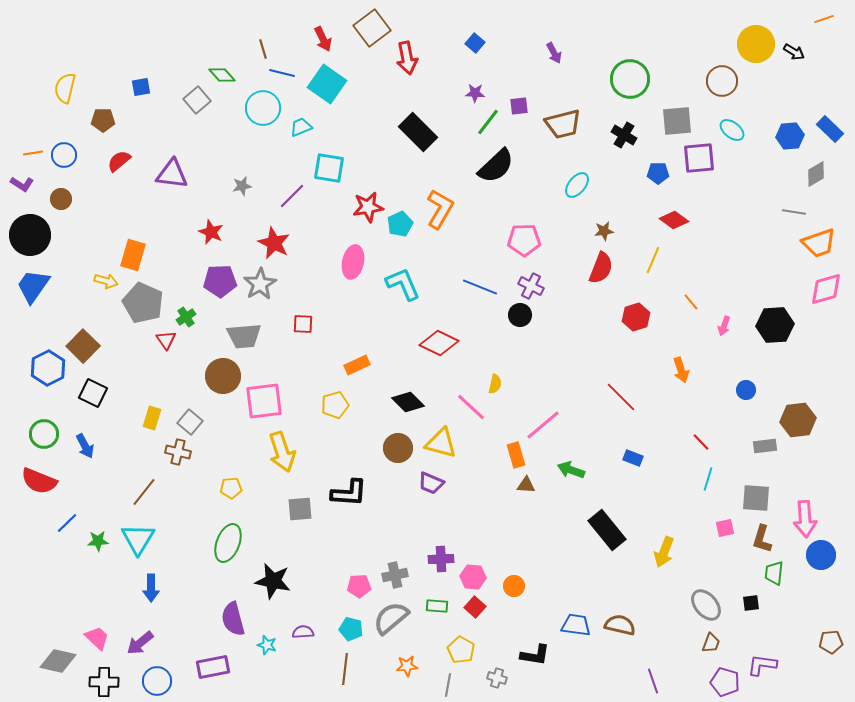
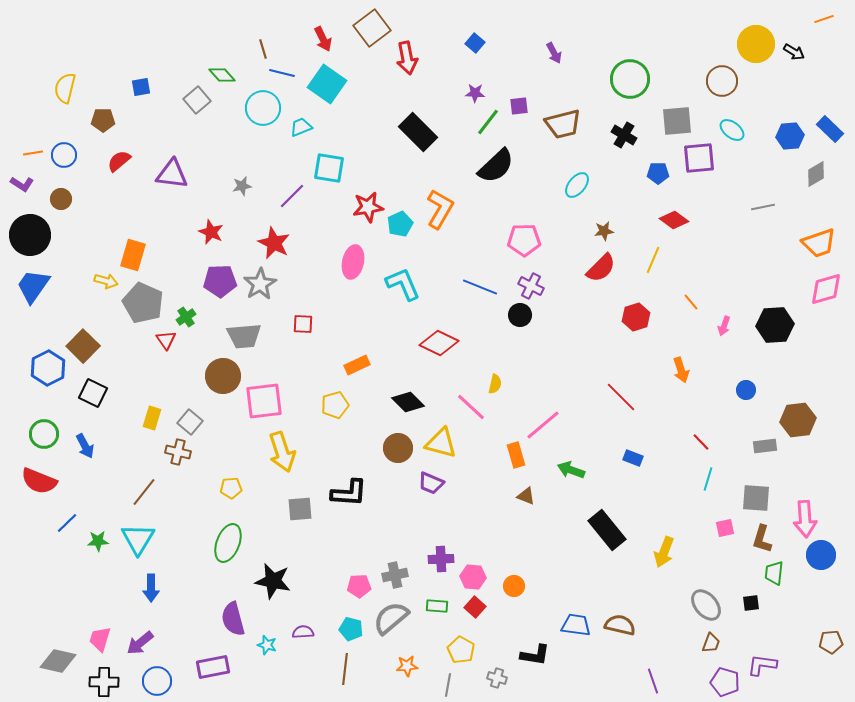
gray line at (794, 212): moved 31 px left, 5 px up; rotated 20 degrees counterclockwise
red semicircle at (601, 268): rotated 24 degrees clockwise
brown triangle at (526, 485): moved 11 px down; rotated 18 degrees clockwise
pink trapezoid at (97, 638): moved 3 px right, 1 px down; rotated 116 degrees counterclockwise
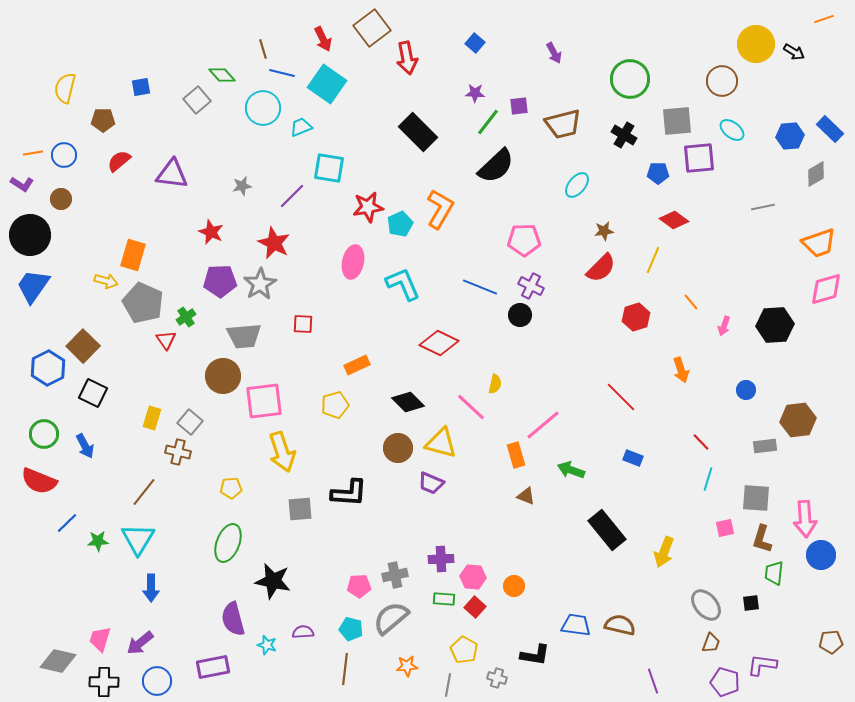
green rectangle at (437, 606): moved 7 px right, 7 px up
yellow pentagon at (461, 650): moved 3 px right
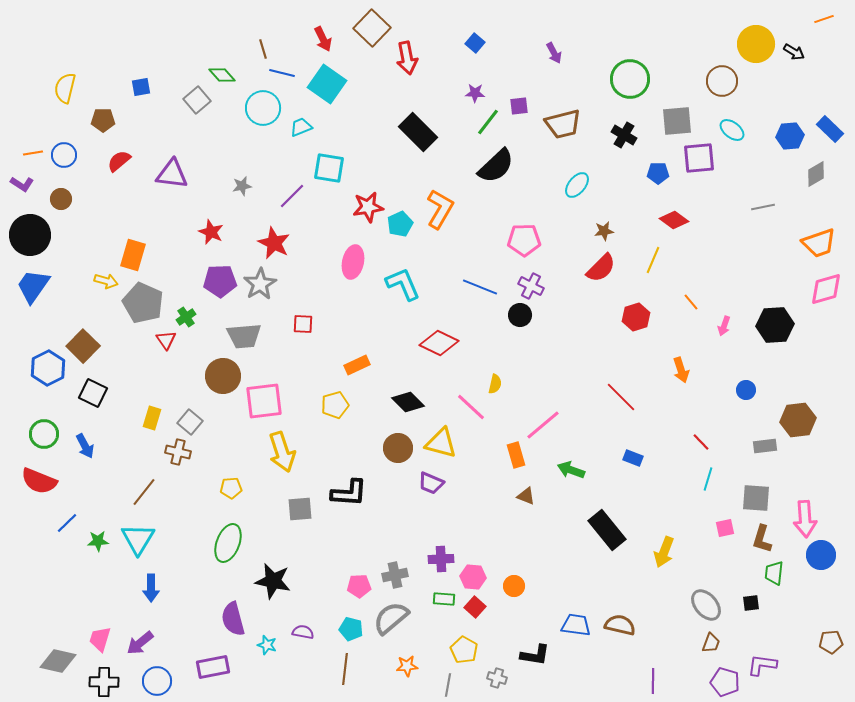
brown square at (372, 28): rotated 9 degrees counterclockwise
purple semicircle at (303, 632): rotated 15 degrees clockwise
purple line at (653, 681): rotated 20 degrees clockwise
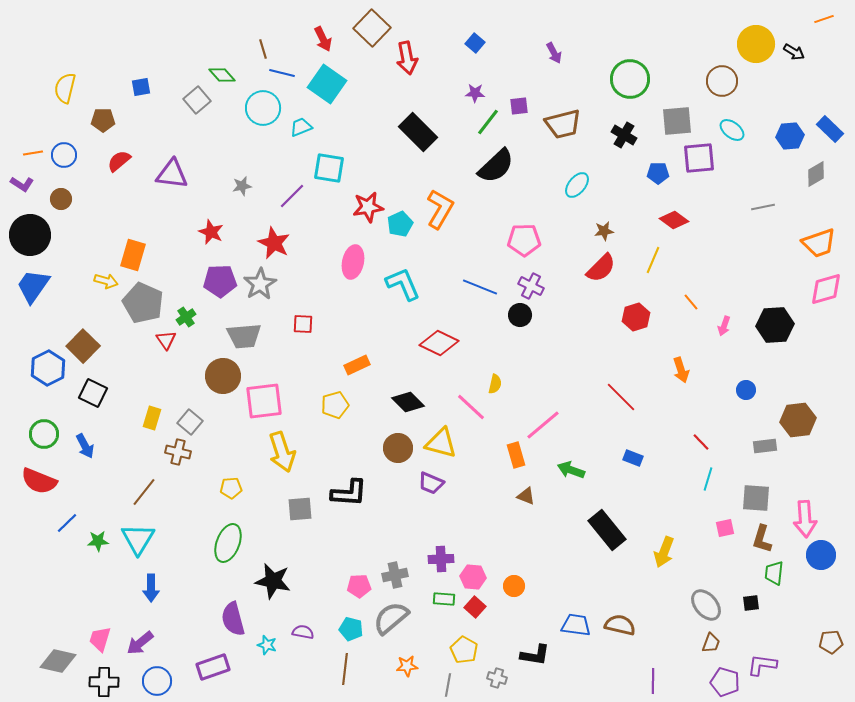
purple rectangle at (213, 667): rotated 8 degrees counterclockwise
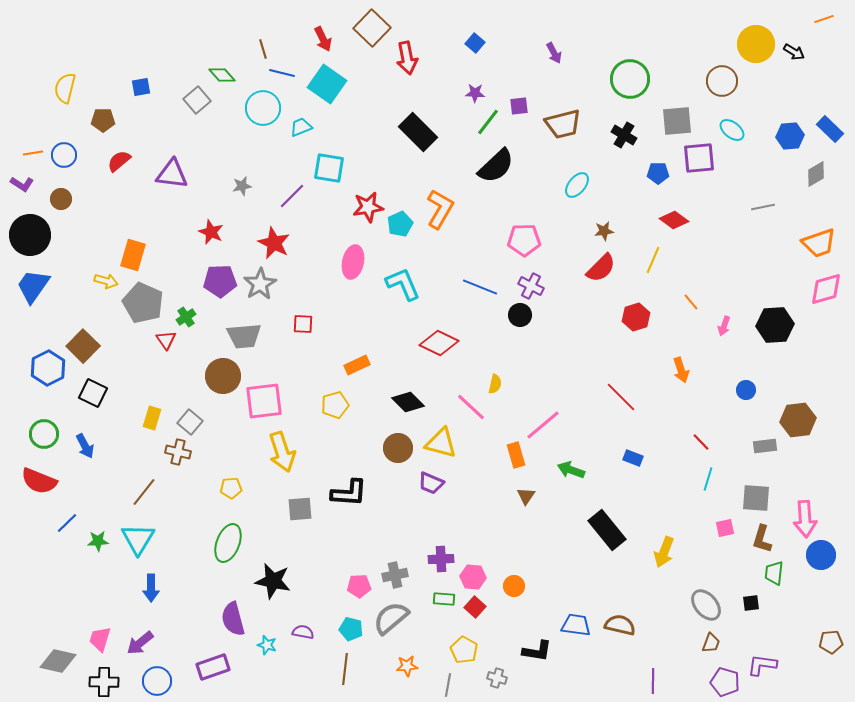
brown triangle at (526, 496): rotated 42 degrees clockwise
black L-shape at (535, 655): moved 2 px right, 4 px up
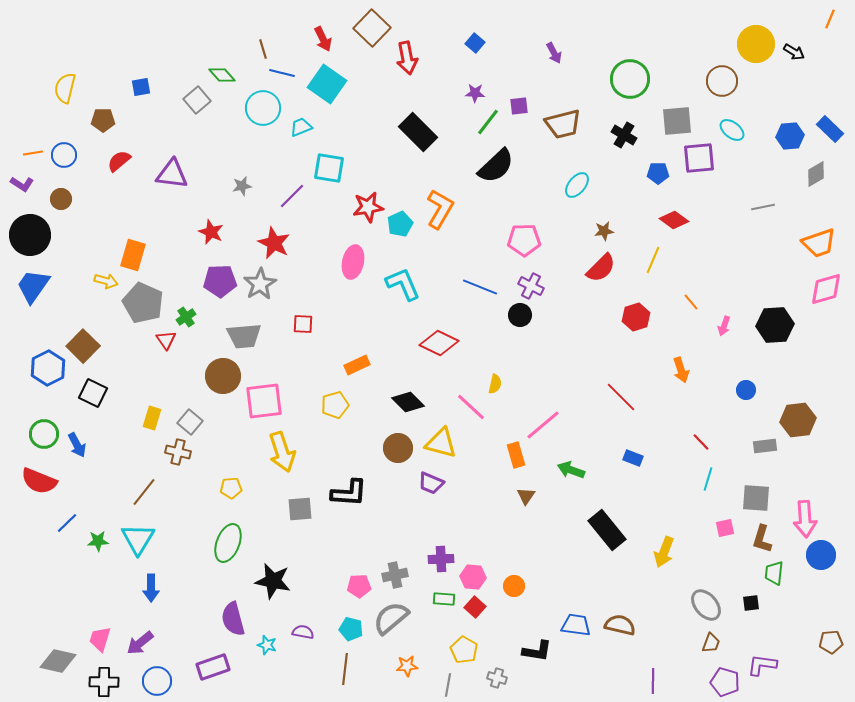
orange line at (824, 19): moved 6 px right; rotated 48 degrees counterclockwise
blue arrow at (85, 446): moved 8 px left, 1 px up
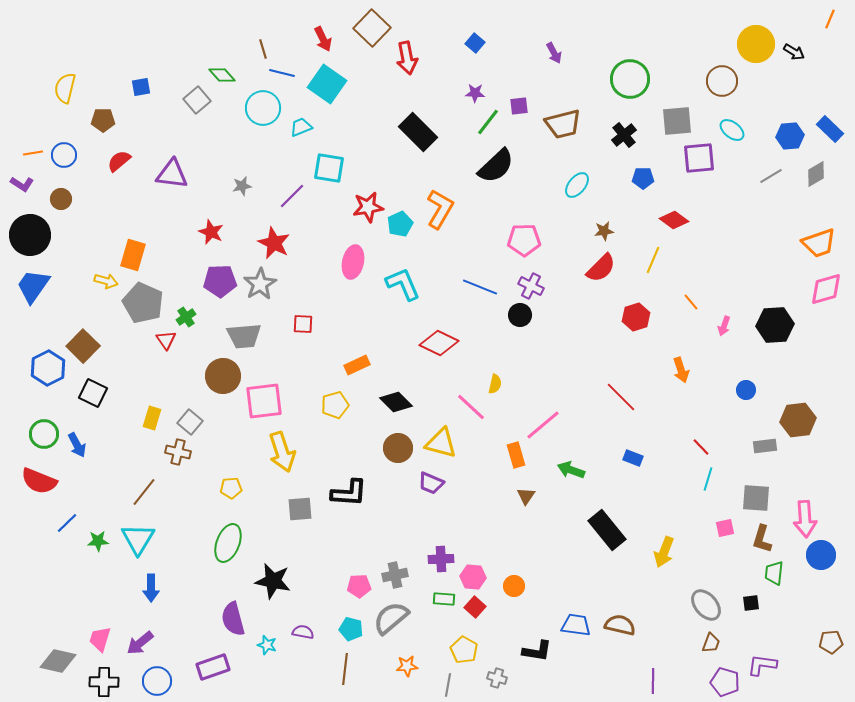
black cross at (624, 135): rotated 20 degrees clockwise
blue pentagon at (658, 173): moved 15 px left, 5 px down
gray line at (763, 207): moved 8 px right, 31 px up; rotated 20 degrees counterclockwise
black diamond at (408, 402): moved 12 px left
red line at (701, 442): moved 5 px down
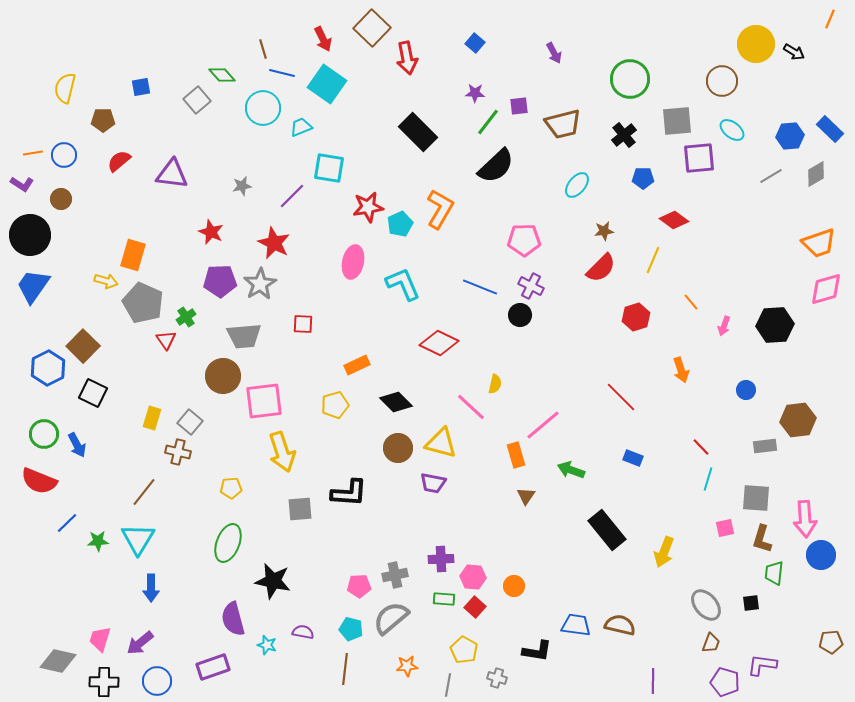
purple trapezoid at (431, 483): moved 2 px right; rotated 12 degrees counterclockwise
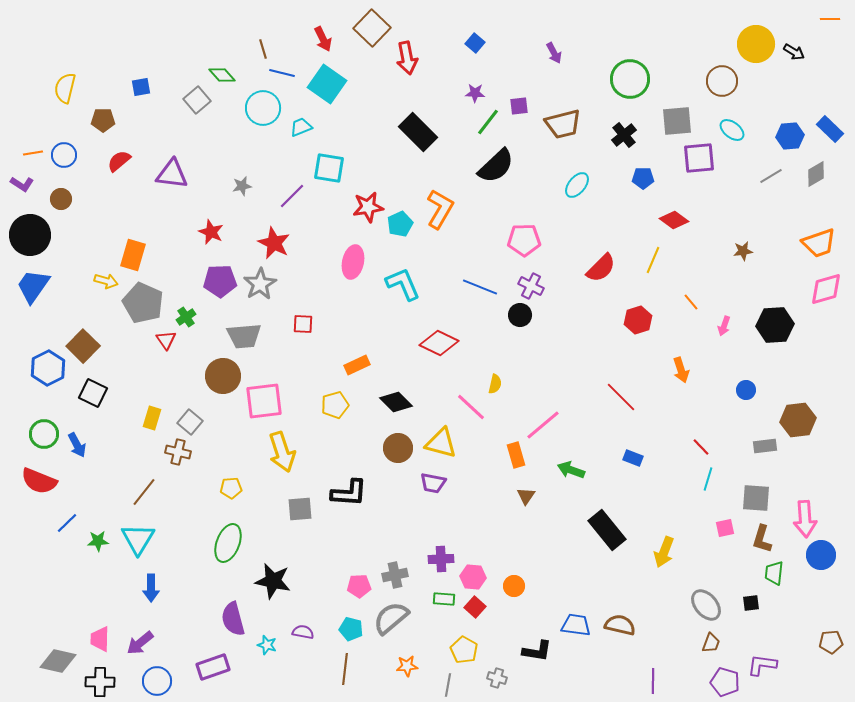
orange line at (830, 19): rotated 66 degrees clockwise
brown star at (604, 231): moved 139 px right, 20 px down
red hexagon at (636, 317): moved 2 px right, 3 px down
pink trapezoid at (100, 639): rotated 16 degrees counterclockwise
black cross at (104, 682): moved 4 px left
